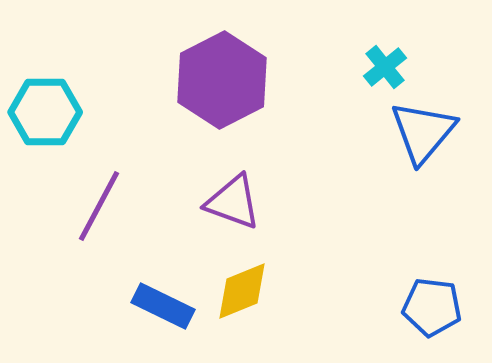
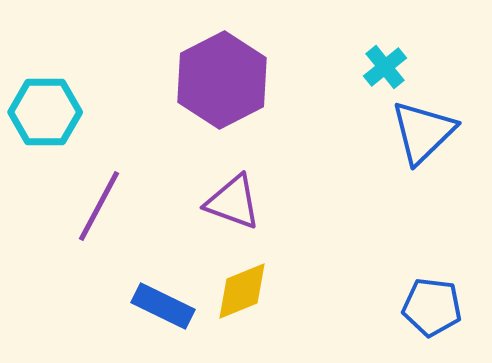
blue triangle: rotated 6 degrees clockwise
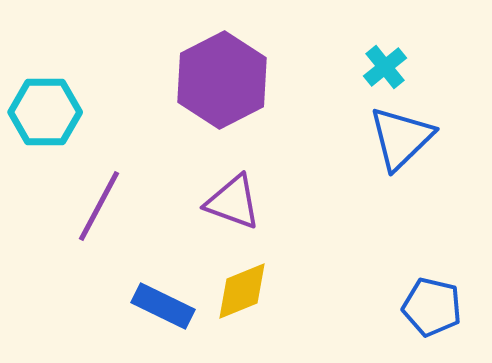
blue triangle: moved 22 px left, 6 px down
blue pentagon: rotated 6 degrees clockwise
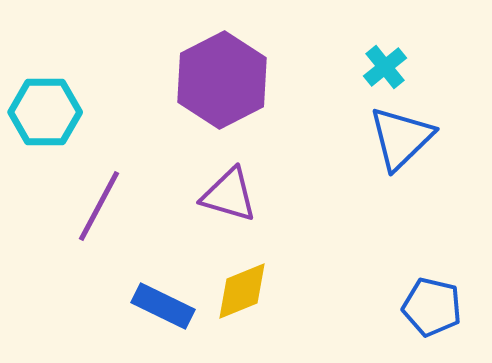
purple triangle: moved 4 px left, 7 px up; rotated 4 degrees counterclockwise
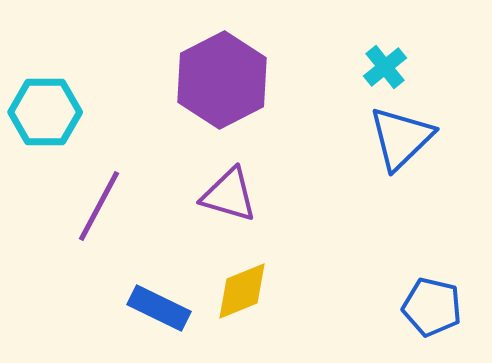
blue rectangle: moved 4 px left, 2 px down
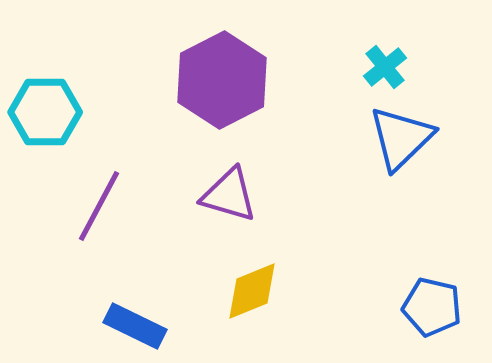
yellow diamond: moved 10 px right
blue rectangle: moved 24 px left, 18 px down
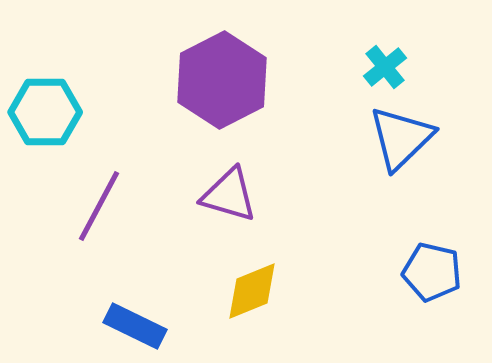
blue pentagon: moved 35 px up
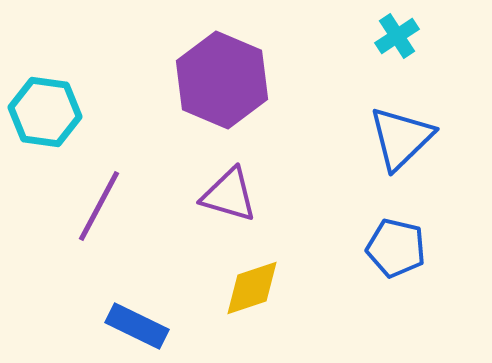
cyan cross: moved 12 px right, 31 px up; rotated 6 degrees clockwise
purple hexagon: rotated 10 degrees counterclockwise
cyan hexagon: rotated 8 degrees clockwise
blue pentagon: moved 36 px left, 24 px up
yellow diamond: moved 3 px up; rotated 4 degrees clockwise
blue rectangle: moved 2 px right
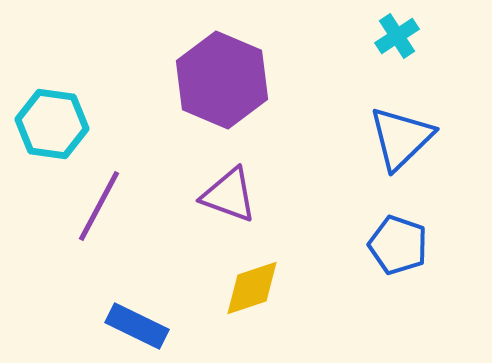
cyan hexagon: moved 7 px right, 12 px down
purple triangle: rotated 4 degrees clockwise
blue pentagon: moved 2 px right, 3 px up; rotated 6 degrees clockwise
